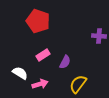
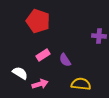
purple semicircle: moved 2 px up; rotated 120 degrees clockwise
yellow semicircle: moved 3 px right; rotated 60 degrees clockwise
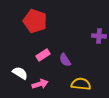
red pentagon: moved 3 px left
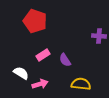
white semicircle: moved 1 px right
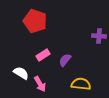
purple semicircle: rotated 72 degrees clockwise
pink arrow: rotated 77 degrees clockwise
